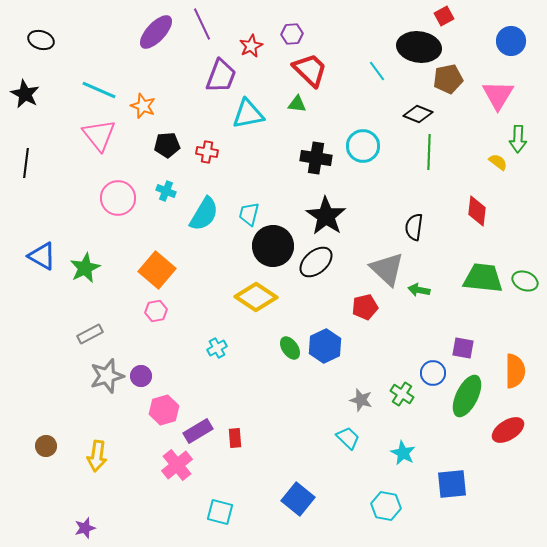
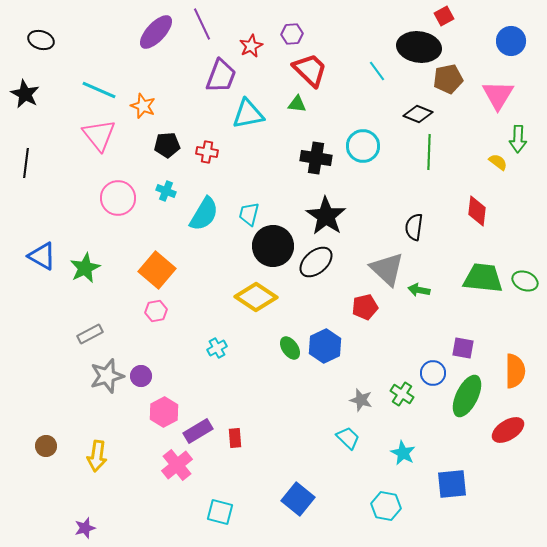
pink hexagon at (164, 410): moved 2 px down; rotated 12 degrees counterclockwise
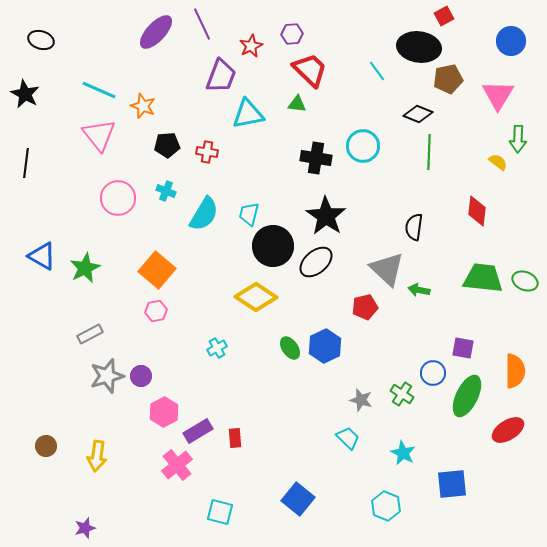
cyan hexagon at (386, 506): rotated 12 degrees clockwise
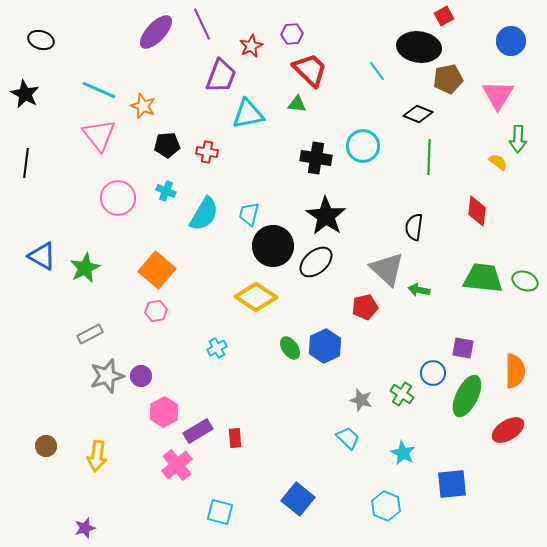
green line at (429, 152): moved 5 px down
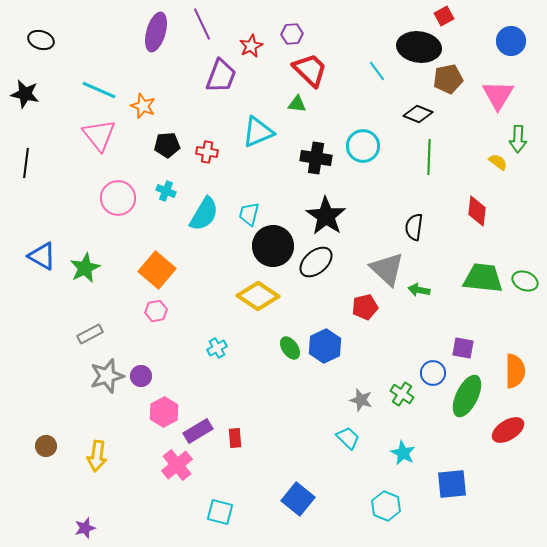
purple ellipse at (156, 32): rotated 27 degrees counterclockwise
black star at (25, 94): rotated 16 degrees counterclockwise
cyan triangle at (248, 114): moved 10 px right, 18 px down; rotated 12 degrees counterclockwise
yellow diamond at (256, 297): moved 2 px right, 1 px up
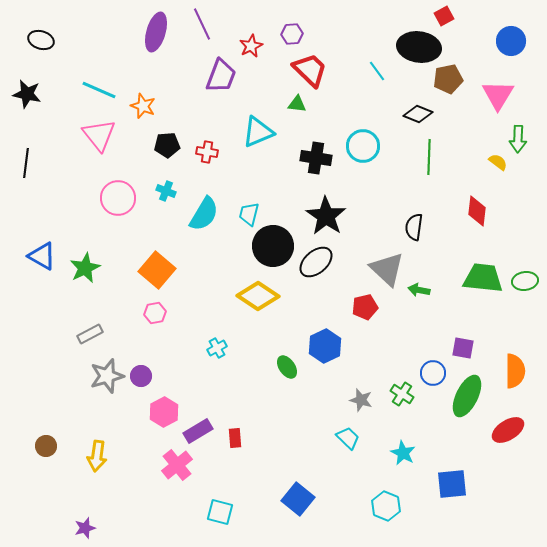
black star at (25, 94): moved 2 px right
green ellipse at (525, 281): rotated 30 degrees counterclockwise
pink hexagon at (156, 311): moved 1 px left, 2 px down
green ellipse at (290, 348): moved 3 px left, 19 px down
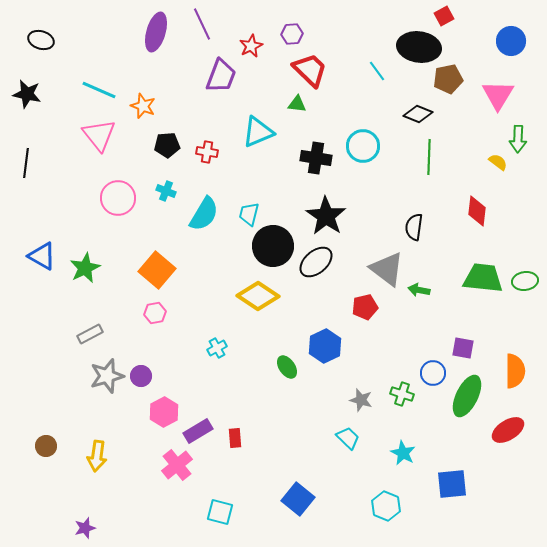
gray triangle at (387, 269): rotated 6 degrees counterclockwise
green cross at (402, 394): rotated 15 degrees counterclockwise
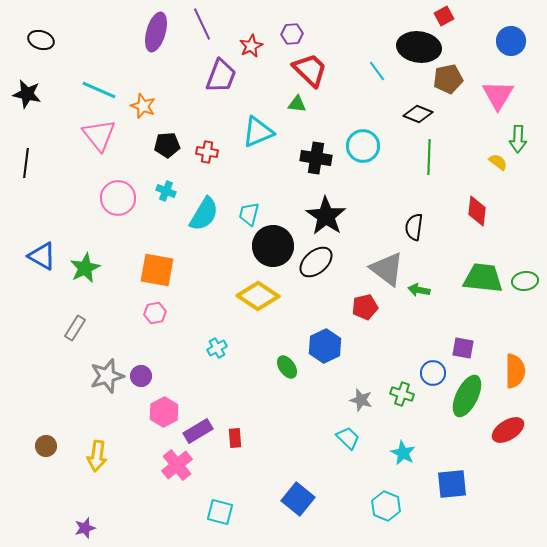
orange square at (157, 270): rotated 30 degrees counterclockwise
gray rectangle at (90, 334): moved 15 px left, 6 px up; rotated 30 degrees counterclockwise
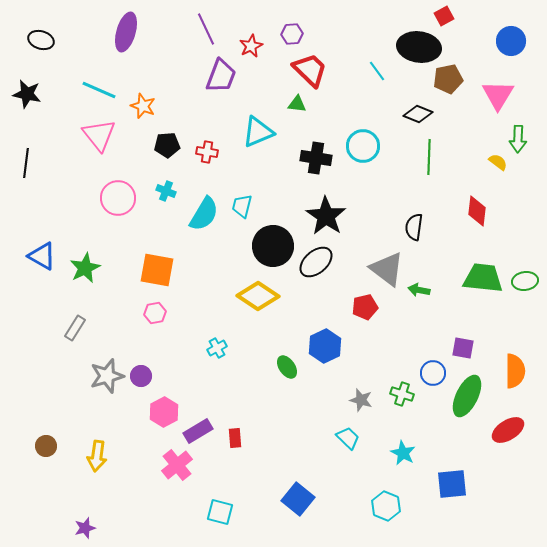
purple line at (202, 24): moved 4 px right, 5 px down
purple ellipse at (156, 32): moved 30 px left
cyan trapezoid at (249, 214): moved 7 px left, 8 px up
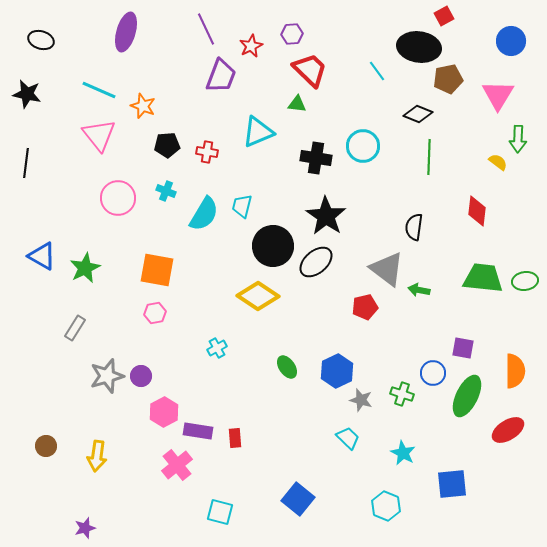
blue hexagon at (325, 346): moved 12 px right, 25 px down
purple rectangle at (198, 431): rotated 40 degrees clockwise
